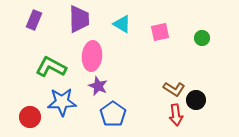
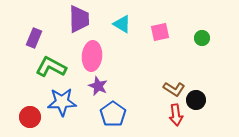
purple rectangle: moved 18 px down
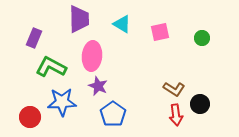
black circle: moved 4 px right, 4 px down
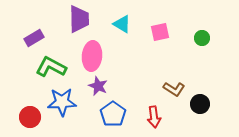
purple rectangle: rotated 36 degrees clockwise
red arrow: moved 22 px left, 2 px down
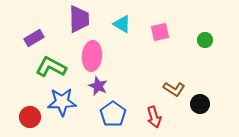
green circle: moved 3 px right, 2 px down
red arrow: rotated 10 degrees counterclockwise
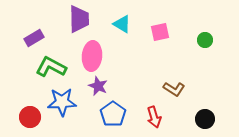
black circle: moved 5 px right, 15 px down
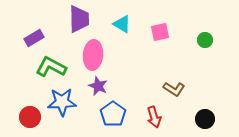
pink ellipse: moved 1 px right, 1 px up
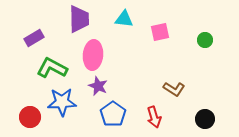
cyan triangle: moved 2 px right, 5 px up; rotated 24 degrees counterclockwise
green L-shape: moved 1 px right, 1 px down
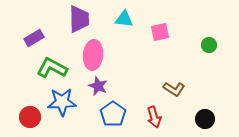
green circle: moved 4 px right, 5 px down
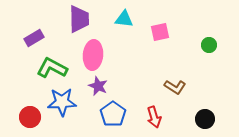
brown L-shape: moved 1 px right, 2 px up
